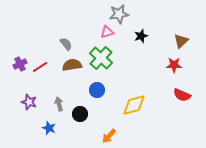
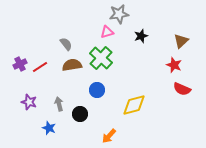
red star: rotated 21 degrees clockwise
red semicircle: moved 6 px up
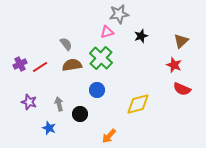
yellow diamond: moved 4 px right, 1 px up
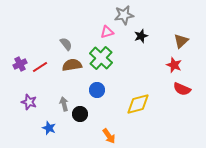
gray star: moved 5 px right, 1 px down
gray arrow: moved 5 px right
orange arrow: rotated 77 degrees counterclockwise
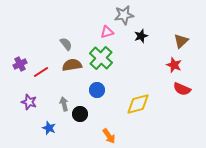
red line: moved 1 px right, 5 px down
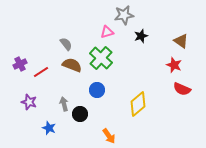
brown triangle: rotated 42 degrees counterclockwise
brown semicircle: rotated 30 degrees clockwise
yellow diamond: rotated 25 degrees counterclockwise
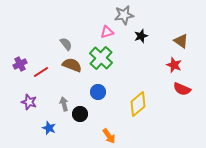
blue circle: moved 1 px right, 2 px down
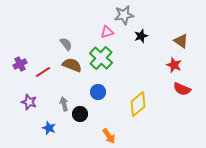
red line: moved 2 px right
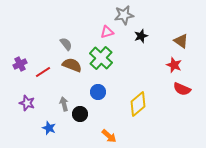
purple star: moved 2 px left, 1 px down
orange arrow: rotated 14 degrees counterclockwise
